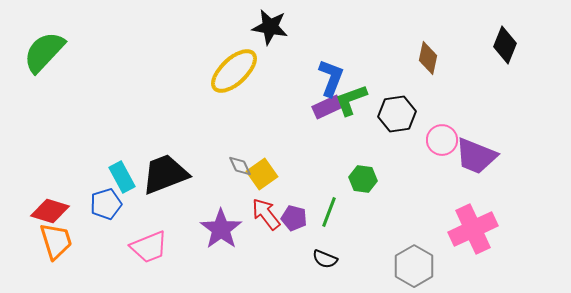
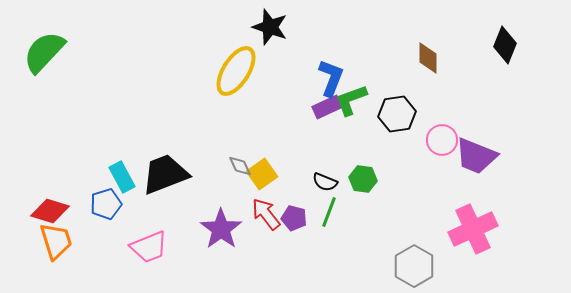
black star: rotated 9 degrees clockwise
brown diamond: rotated 12 degrees counterclockwise
yellow ellipse: moved 2 px right; rotated 15 degrees counterclockwise
black semicircle: moved 77 px up
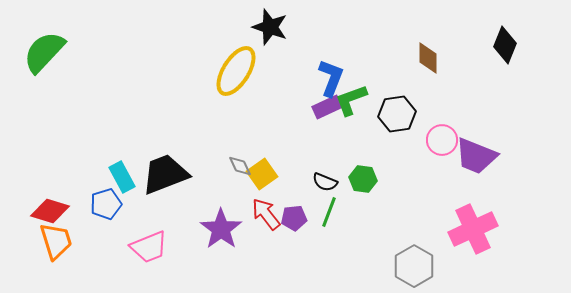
purple pentagon: rotated 20 degrees counterclockwise
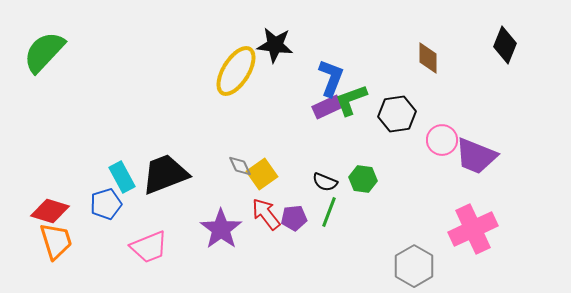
black star: moved 5 px right, 18 px down; rotated 12 degrees counterclockwise
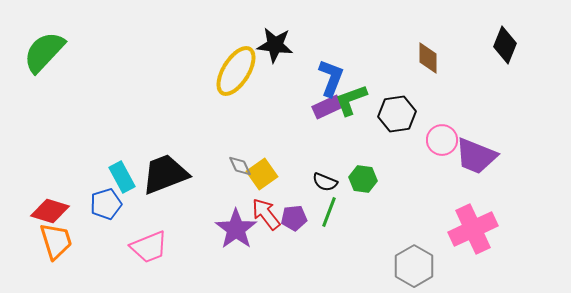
purple star: moved 15 px right
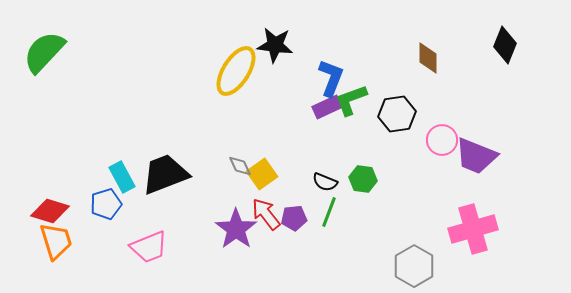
pink cross: rotated 9 degrees clockwise
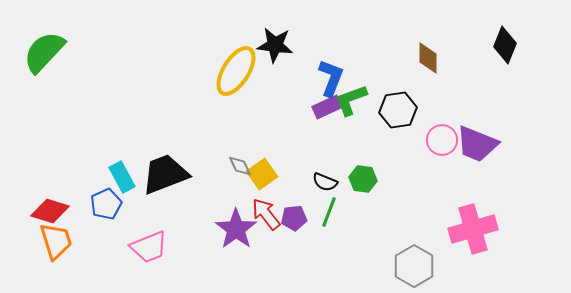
black hexagon: moved 1 px right, 4 px up
purple trapezoid: moved 1 px right, 12 px up
blue pentagon: rotated 8 degrees counterclockwise
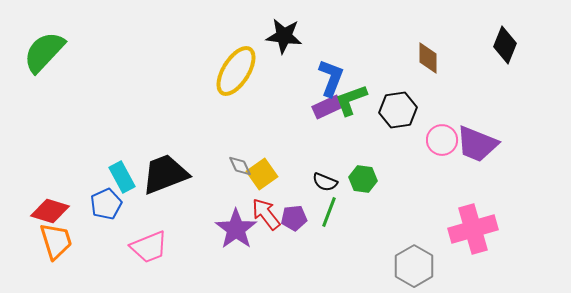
black star: moved 9 px right, 9 px up
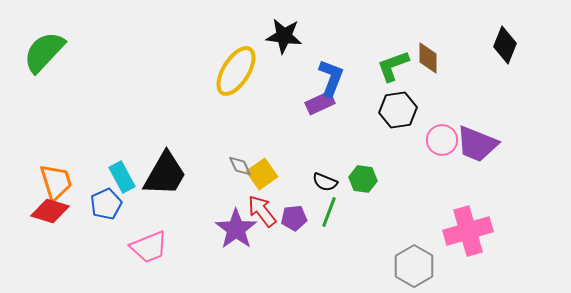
green L-shape: moved 42 px right, 34 px up
purple rectangle: moved 7 px left, 4 px up
black trapezoid: rotated 141 degrees clockwise
red arrow: moved 4 px left, 3 px up
pink cross: moved 5 px left, 2 px down
orange trapezoid: moved 59 px up
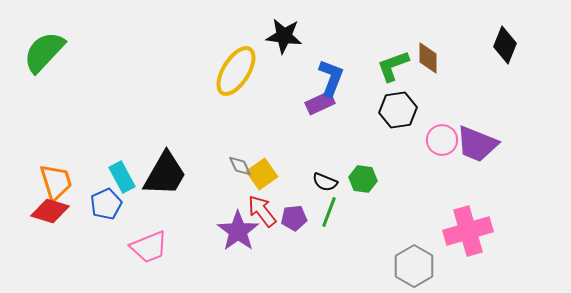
purple star: moved 2 px right, 2 px down
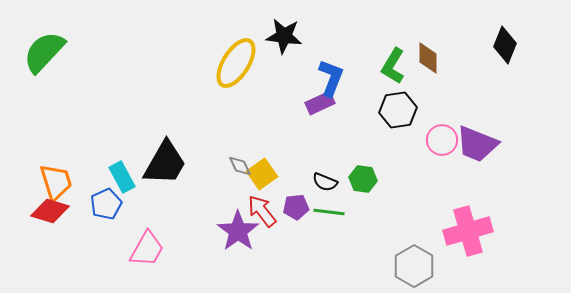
green L-shape: rotated 39 degrees counterclockwise
yellow ellipse: moved 8 px up
black trapezoid: moved 11 px up
green line: rotated 76 degrees clockwise
purple pentagon: moved 2 px right, 11 px up
pink trapezoid: moved 2 px left, 2 px down; rotated 39 degrees counterclockwise
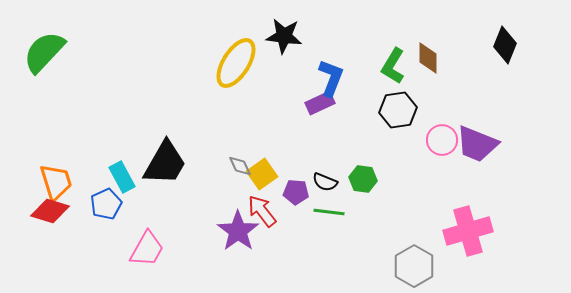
purple pentagon: moved 15 px up; rotated 10 degrees clockwise
